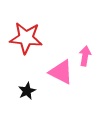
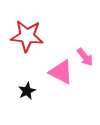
red star: moved 1 px right, 2 px up
pink arrow: moved 1 px down; rotated 132 degrees clockwise
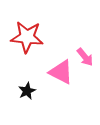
red star: moved 1 px down
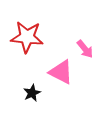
pink arrow: moved 8 px up
black star: moved 5 px right, 2 px down
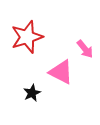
red star: rotated 24 degrees counterclockwise
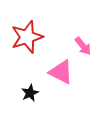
pink arrow: moved 2 px left, 3 px up
black star: moved 2 px left
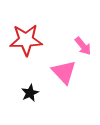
red star: moved 1 px left, 3 px down; rotated 16 degrees clockwise
pink triangle: moved 3 px right; rotated 20 degrees clockwise
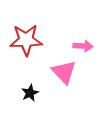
pink arrow: rotated 48 degrees counterclockwise
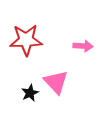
pink triangle: moved 8 px left, 10 px down
